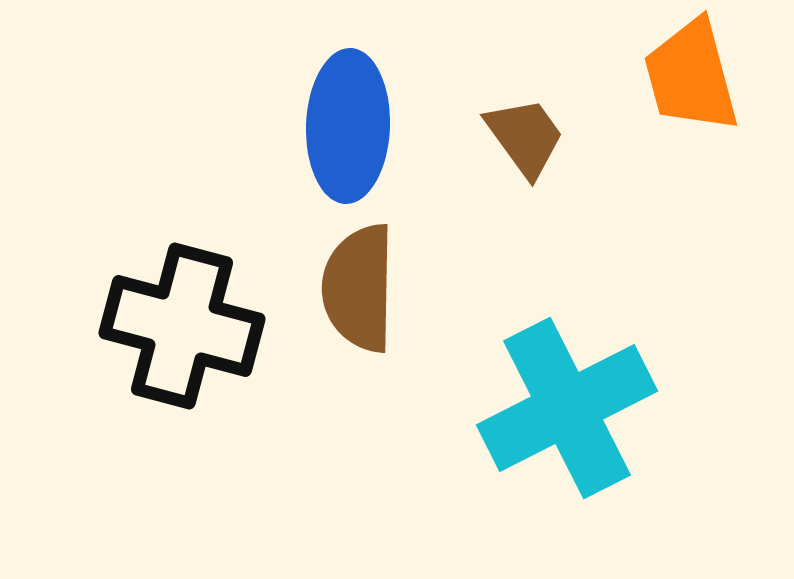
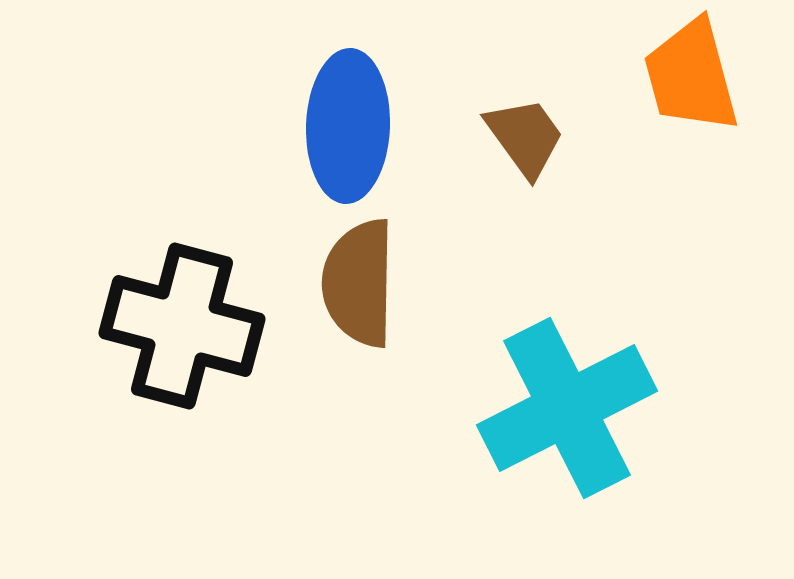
brown semicircle: moved 5 px up
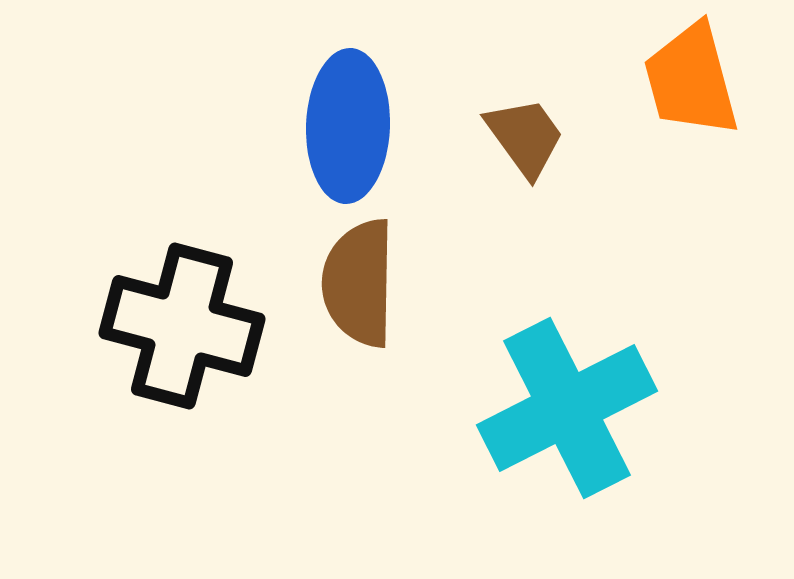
orange trapezoid: moved 4 px down
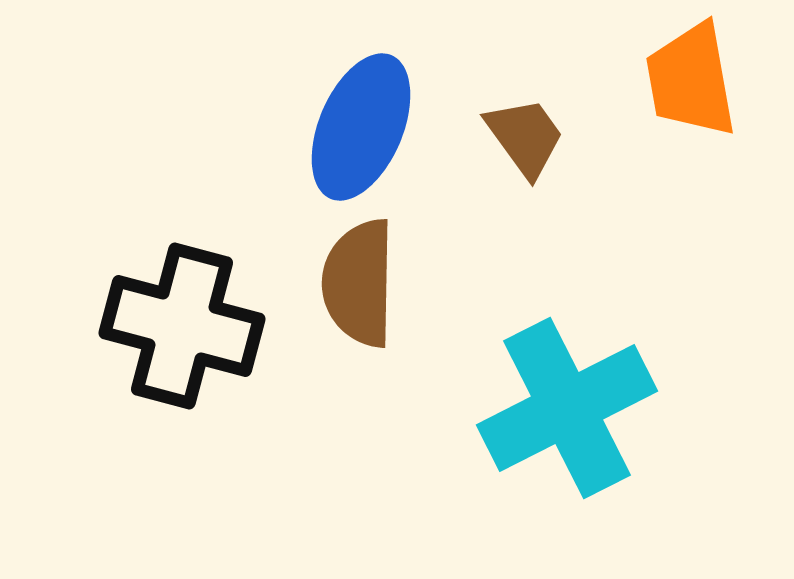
orange trapezoid: rotated 5 degrees clockwise
blue ellipse: moved 13 px right, 1 px down; rotated 21 degrees clockwise
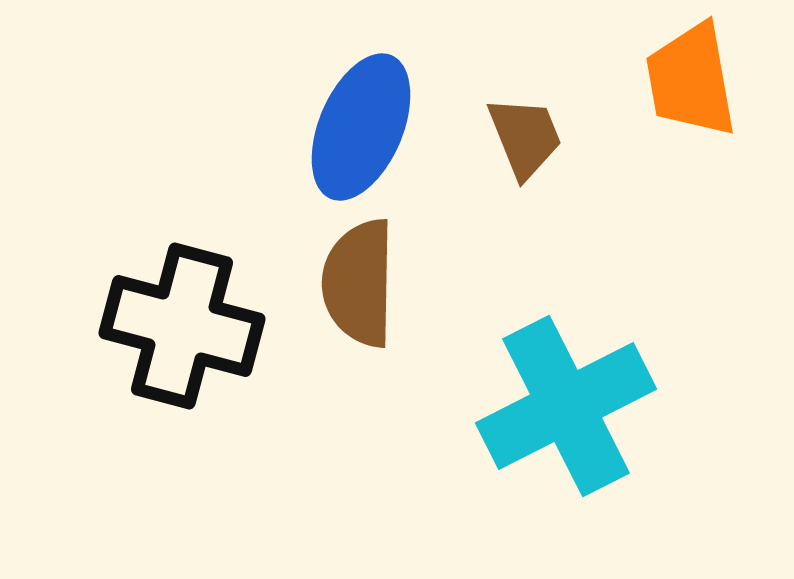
brown trapezoid: rotated 14 degrees clockwise
cyan cross: moved 1 px left, 2 px up
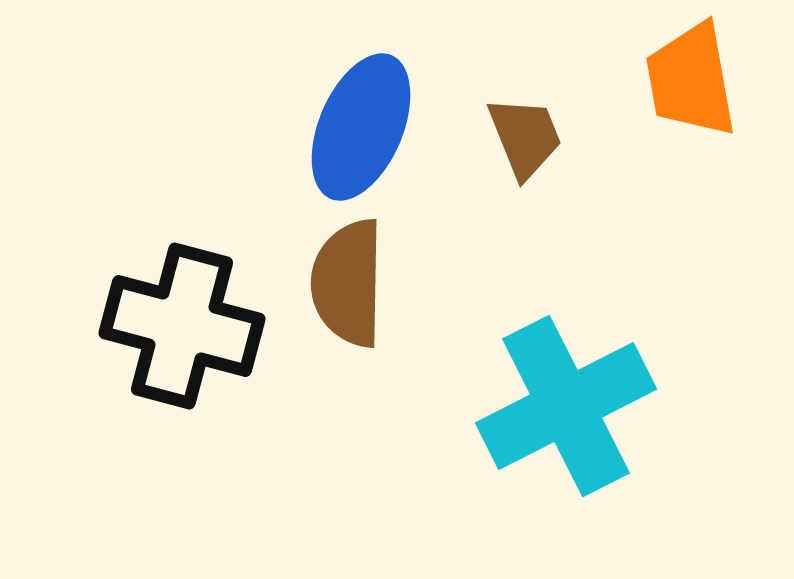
brown semicircle: moved 11 px left
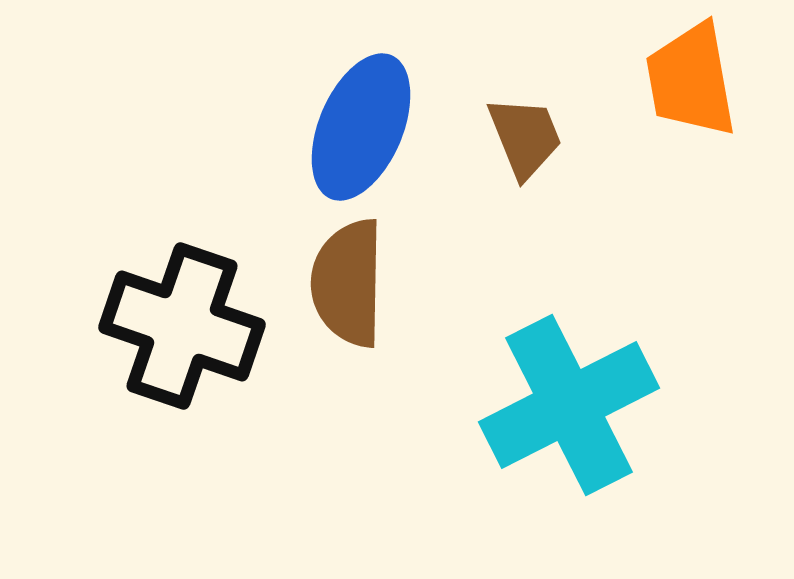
black cross: rotated 4 degrees clockwise
cyan cross: moved 3 px right, 1 px up
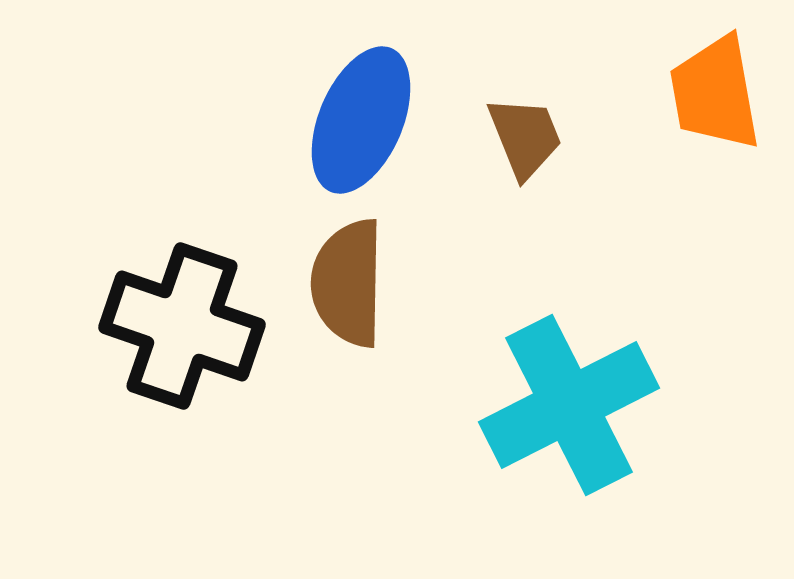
orange trapezoid: moved 24 px right, 13 px down
blue ellipse: moved 7 px up
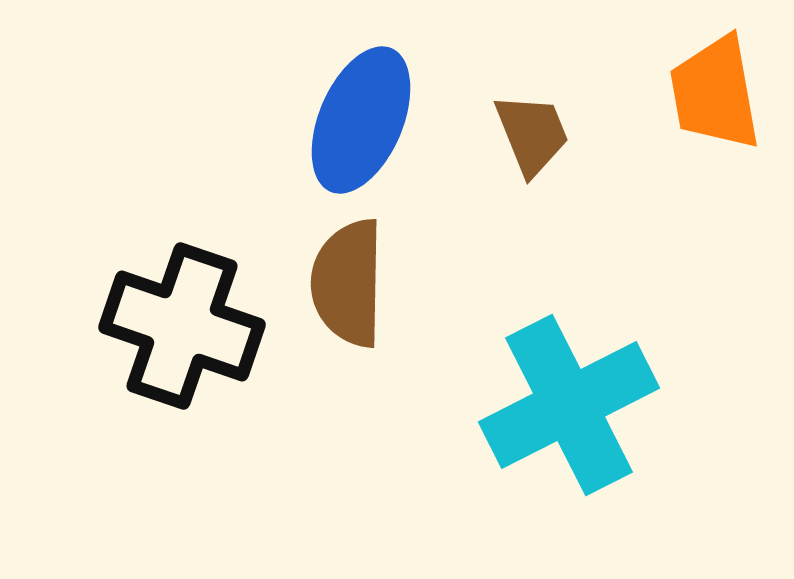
brown trapezoid: moved 7 px right, 3 px up
